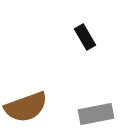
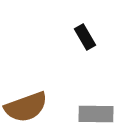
gray rectangle: rotated 12 degrees clockwise
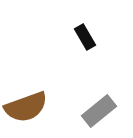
gray rectangle: moved 3 px right, 3 px up; rotated 40 degrees counterclockwise
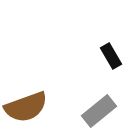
black rectangle: moved 26 px right, 19 px down
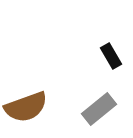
gray rectangle: moved 2 px up
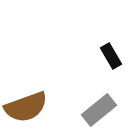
gray rectangle: moved 1 px down
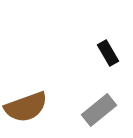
black rectangle: moved 3 px left, 3 px up
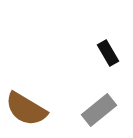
brown semicircle: moved 2 px down; rotated 51 degrees clockwise
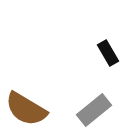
gray rectangle: moved 5 px left
